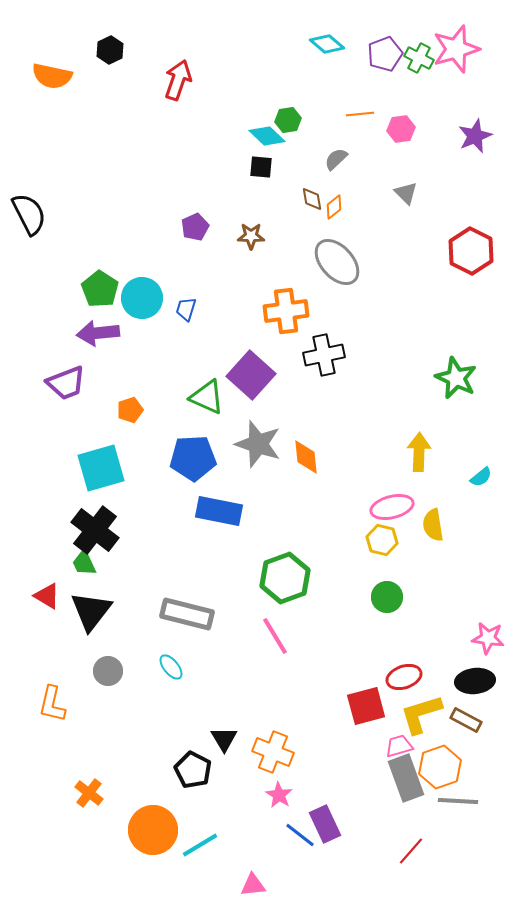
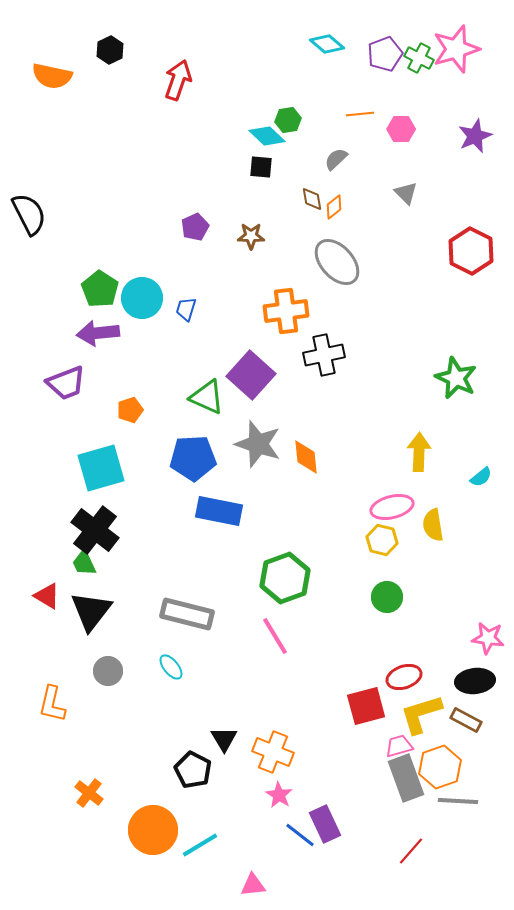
pink hexagon at (401, 129): rotated 8 degrees clockwise
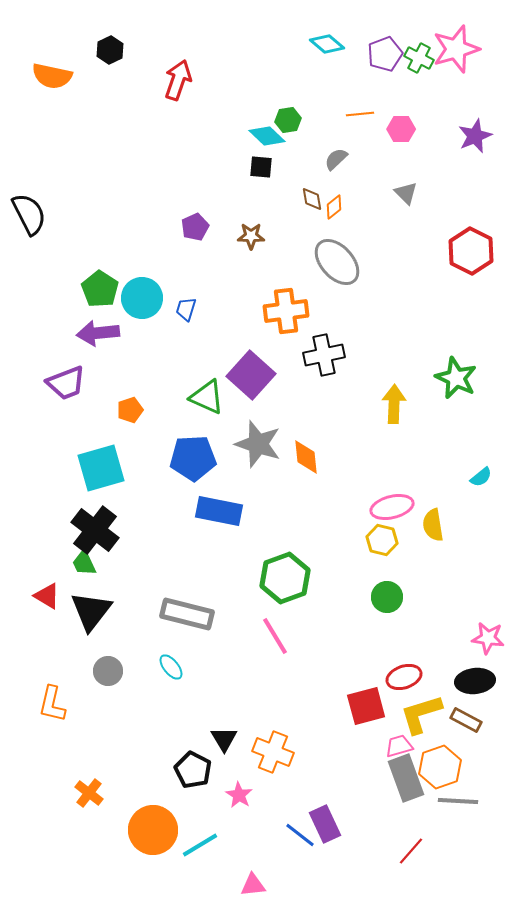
yellow arrow at (419, 452): moved 25 px left, 48 px up
pink star at (279, 795): moved 40 px left
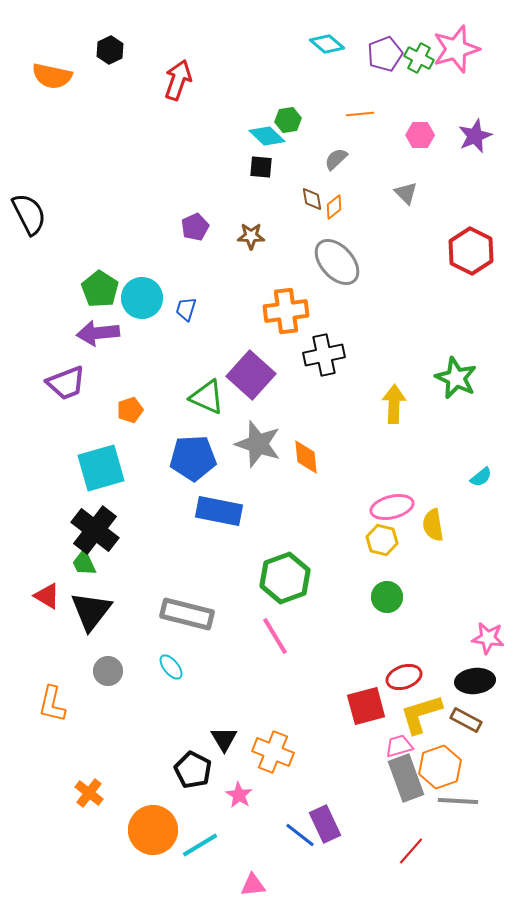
pink hexagon at (401, 129): moved 19 px right, 6 px down
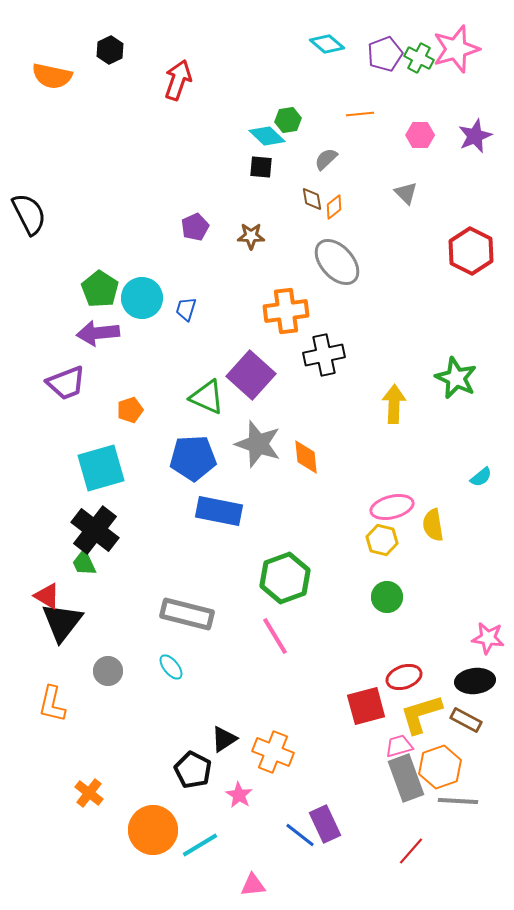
gray semicircle at (336, 159): moved 10 px left
black triangle at (91, 611): moved 29 px left, 11 px down
black triangle at (224, 739): rotated 28 degrees clockwise
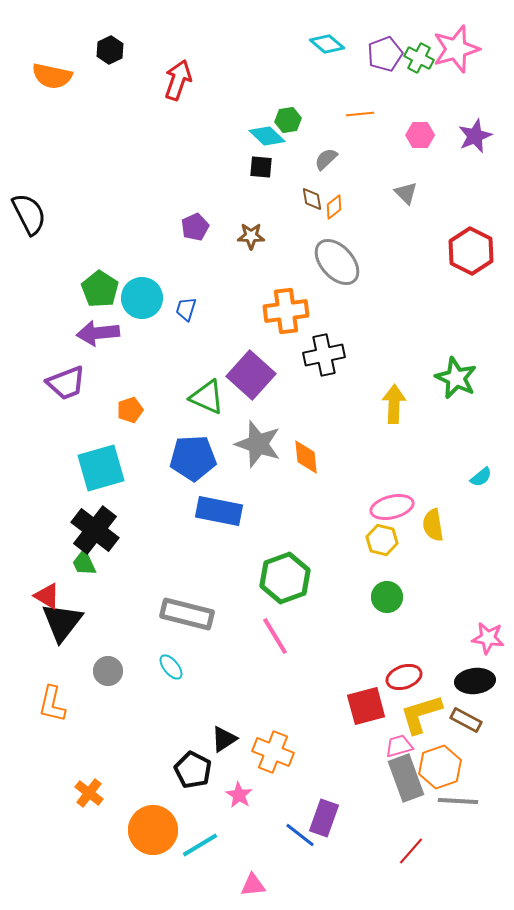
purple rectangle at (325, 824): moved 1 px left, 6 px up; rotated 45 degrees clockwise
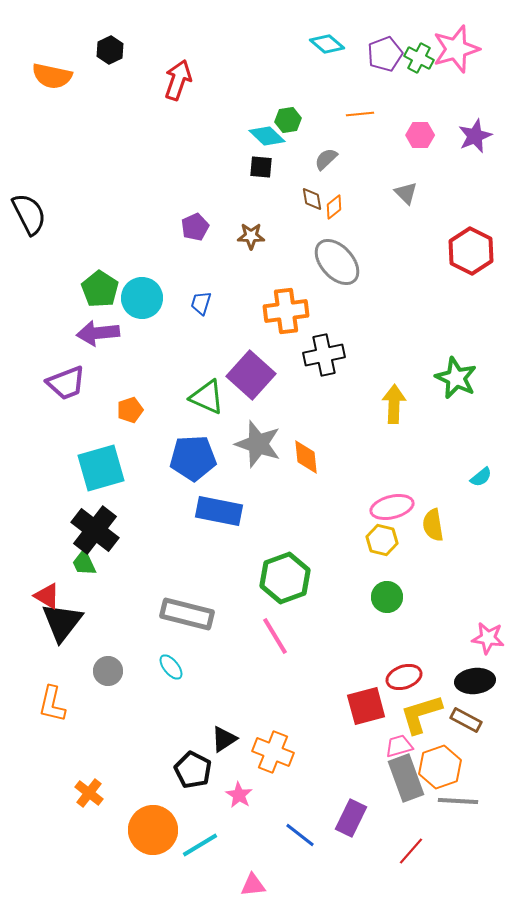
blue trapezoid at (186, 309): moved 15 px right, 6 px up
purple rectangle at (324, 818): moved 27 px right; rotated 6 degrees clockwise
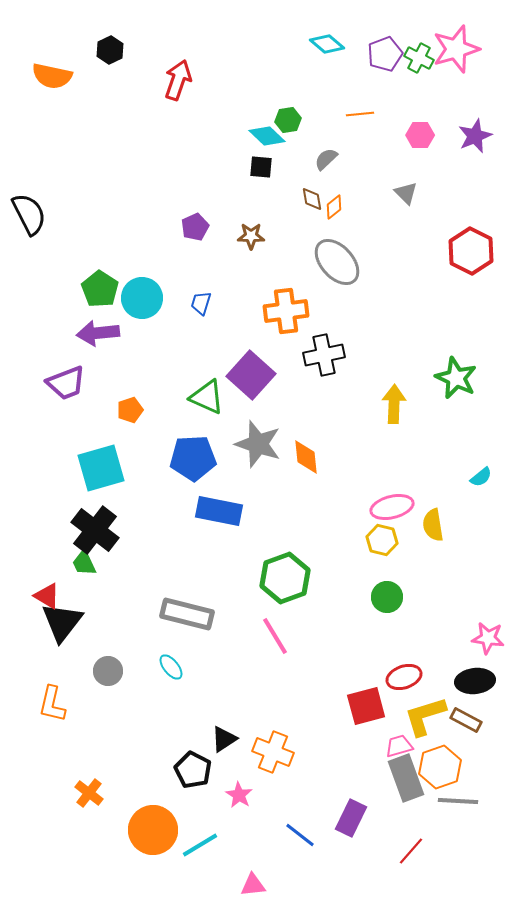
yellow L-shape at (421, 714): moved 4 px right, 2 px down
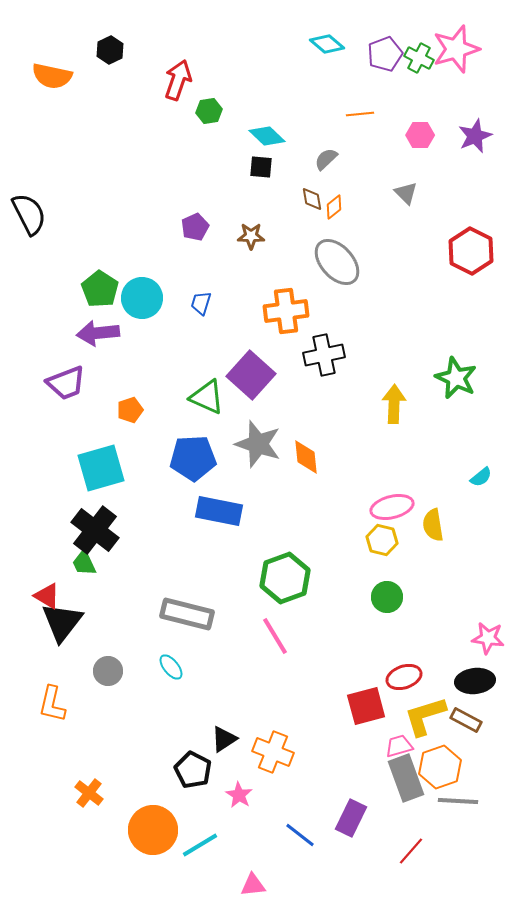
green hexagon at (288, 120): moved 79 px left, 9 px up
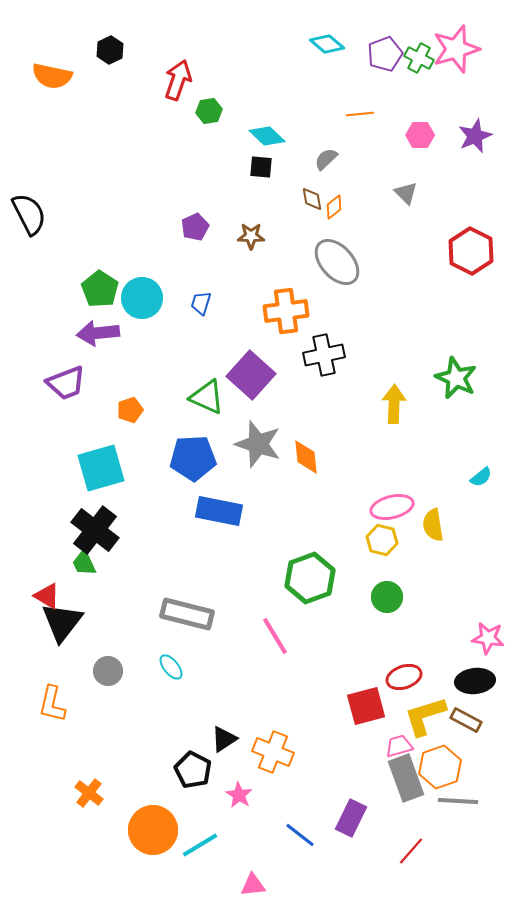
green hexagon at (285, 578): moved 25 px right
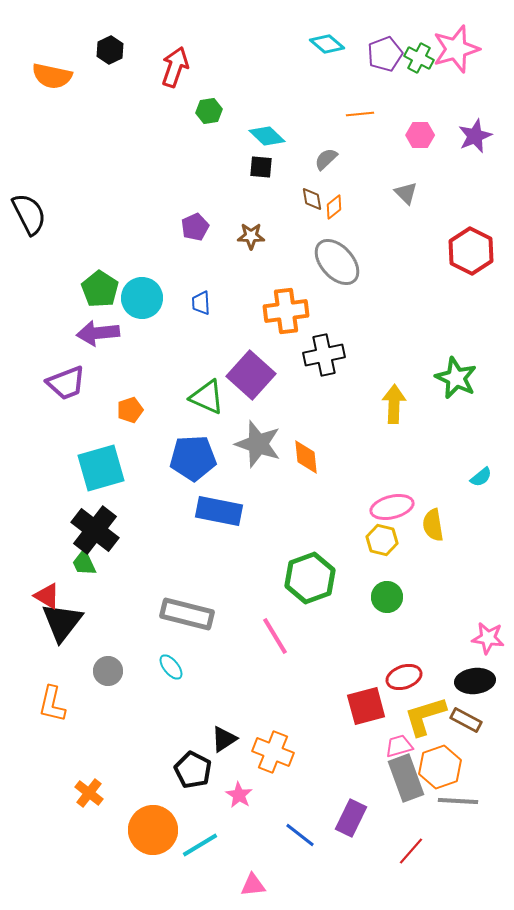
red arrow at (178, 80): moved 3 px left, 13 px up
blue trapezoid at (201, 303): rotated 20 degrees counterclockwise
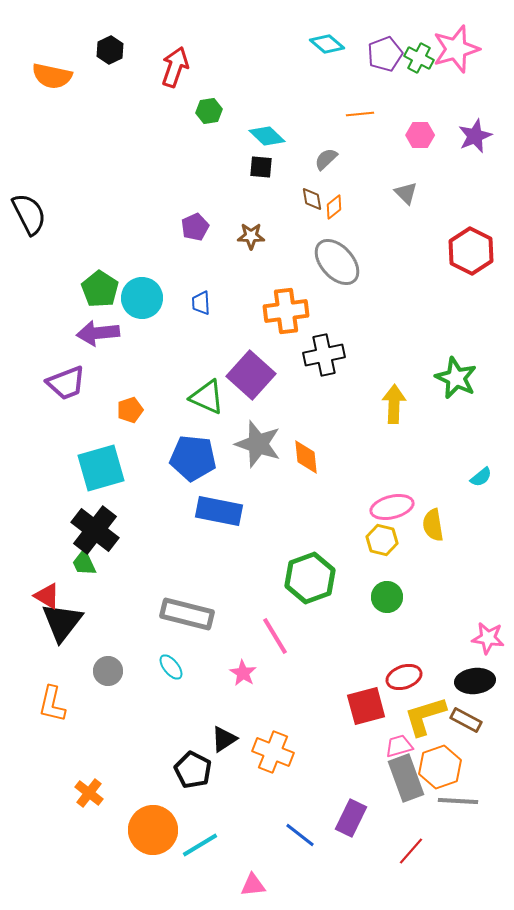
blue pentagon at (193, 458): rotated 9 degrees clockwise
pink star at (239, 795): moved 4 px right, 122 px up
